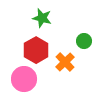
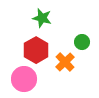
green circle: moved 2 px left, 1 px down
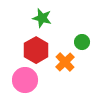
pink circle: moved 1 px right, 1 px down
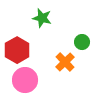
red hexagon: moved 19 px left
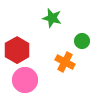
green star: moved 10 px right
green circle: moved 1 px up
orange cross: rotated 18 degrees counterclockwise
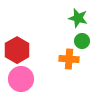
green star: moved 26 px right
orange cross: moved 4 px right, 3 px up; rotated 24 degrees counterclockwise
pink circle: moved 4 px left, 1 px up
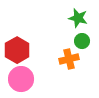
orange cross: rotated 18 degrees counterclockwise
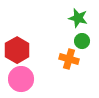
orange cross: rotated 30 degrees clockwise
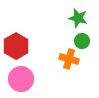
red hexagon: moved 1 px left, 4 px up
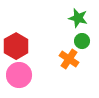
orange cross: rotated 18 degrees clockwise
pink circle: moved 2 px left, 4 px up
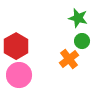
orange cross: rotated 18 degrees clockwise
